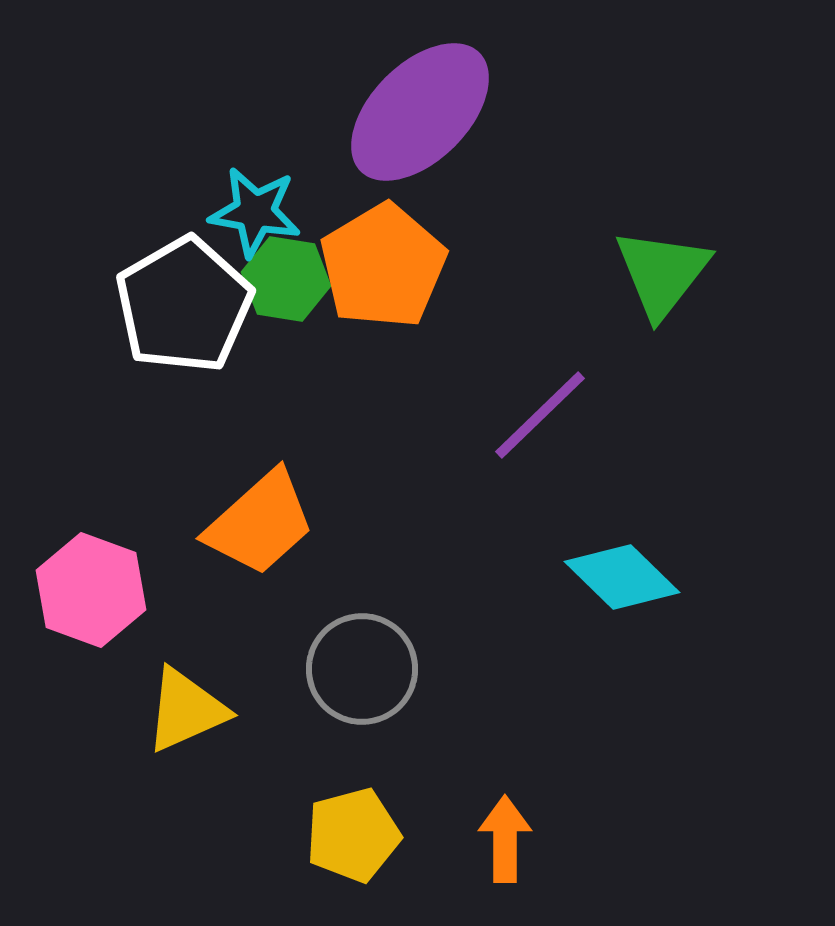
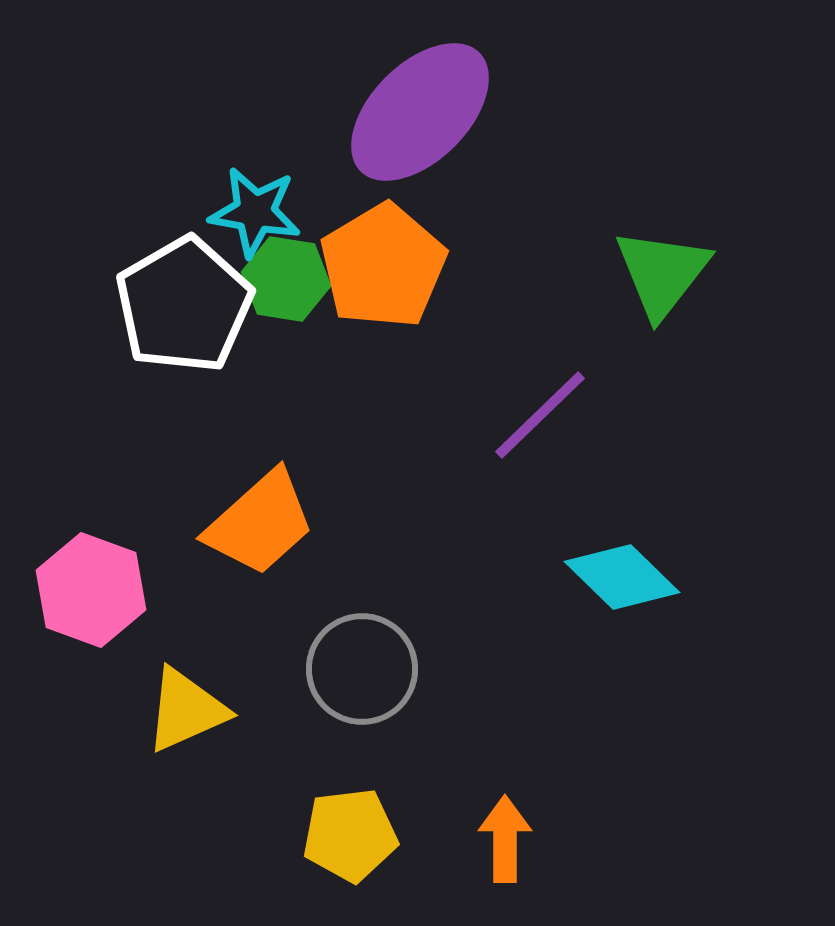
yellow pentagon: moved 3 px left; rotated 8 degrees clockwise
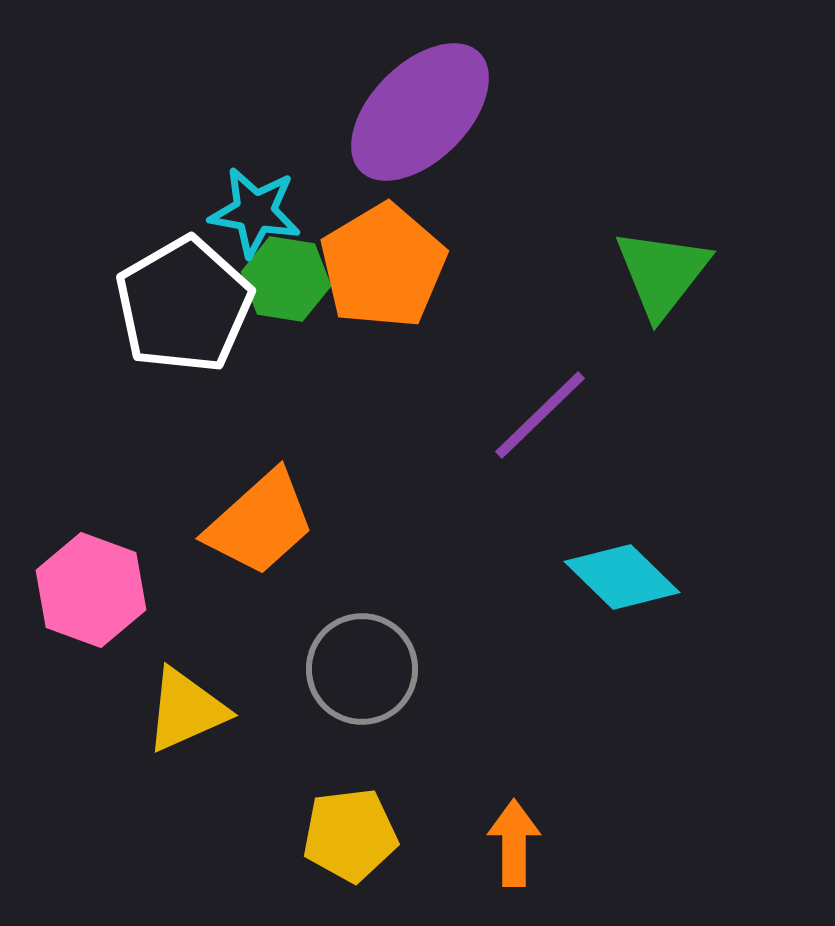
orange arrow: moved 9 px right, 4 px down
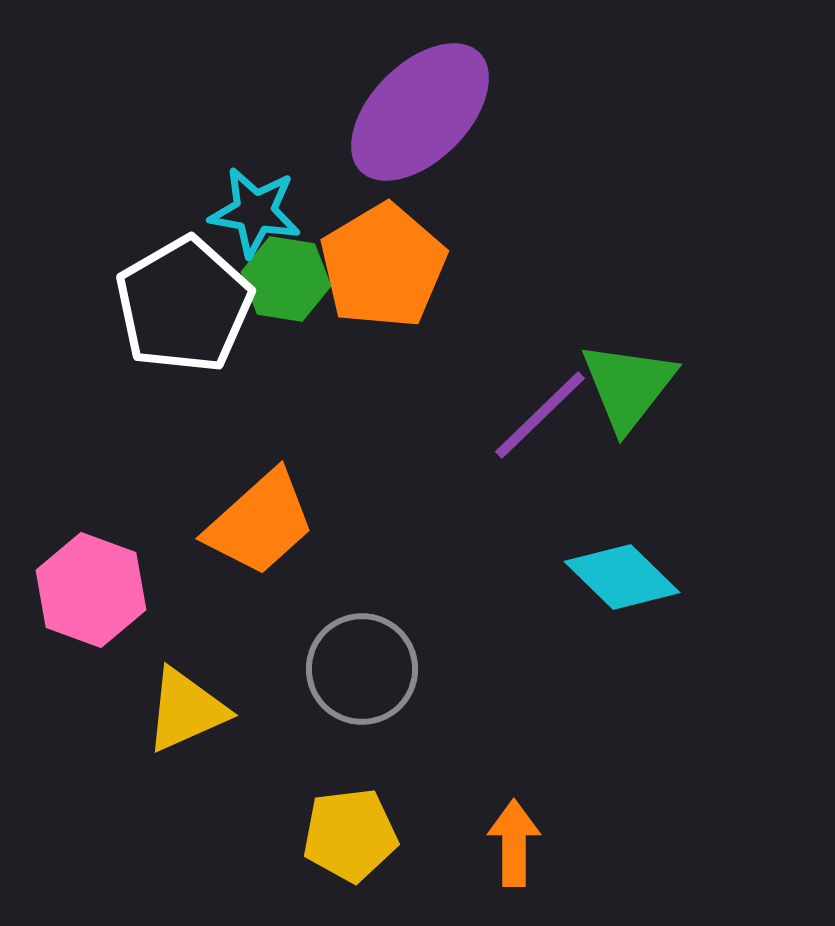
green triangle: moved 34 px left, 113 px down
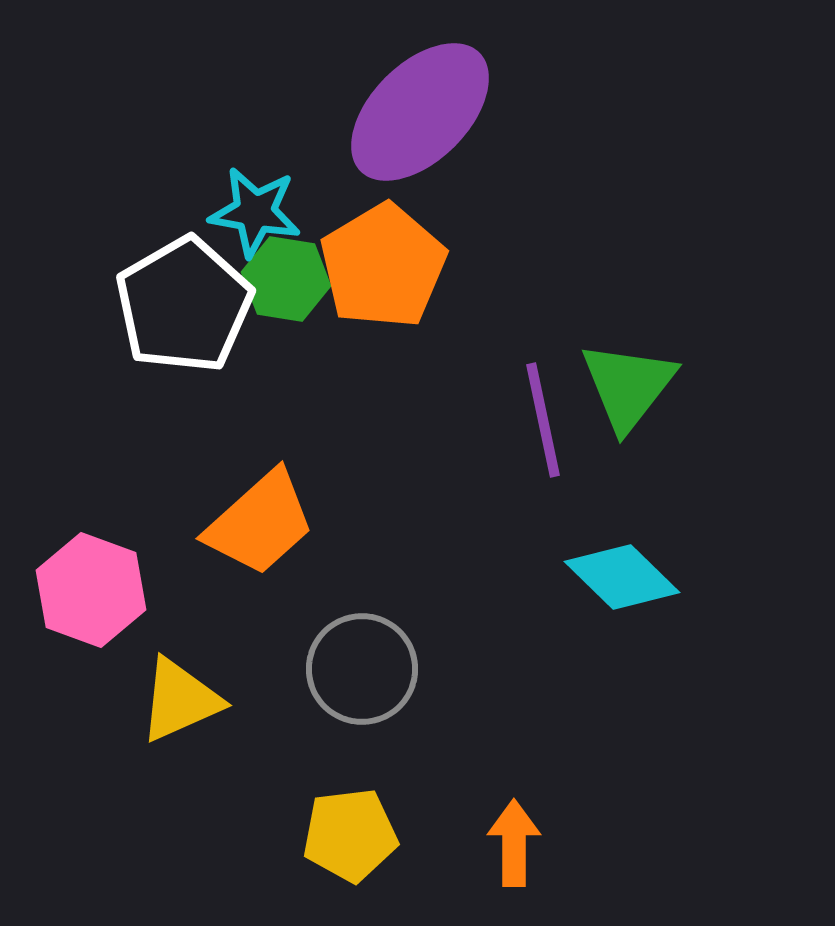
purple line: moved 3 px right, 5 px down; rotated 58 degrees counterclockwise
yellow triangle: moved 6 px left, 10 px up
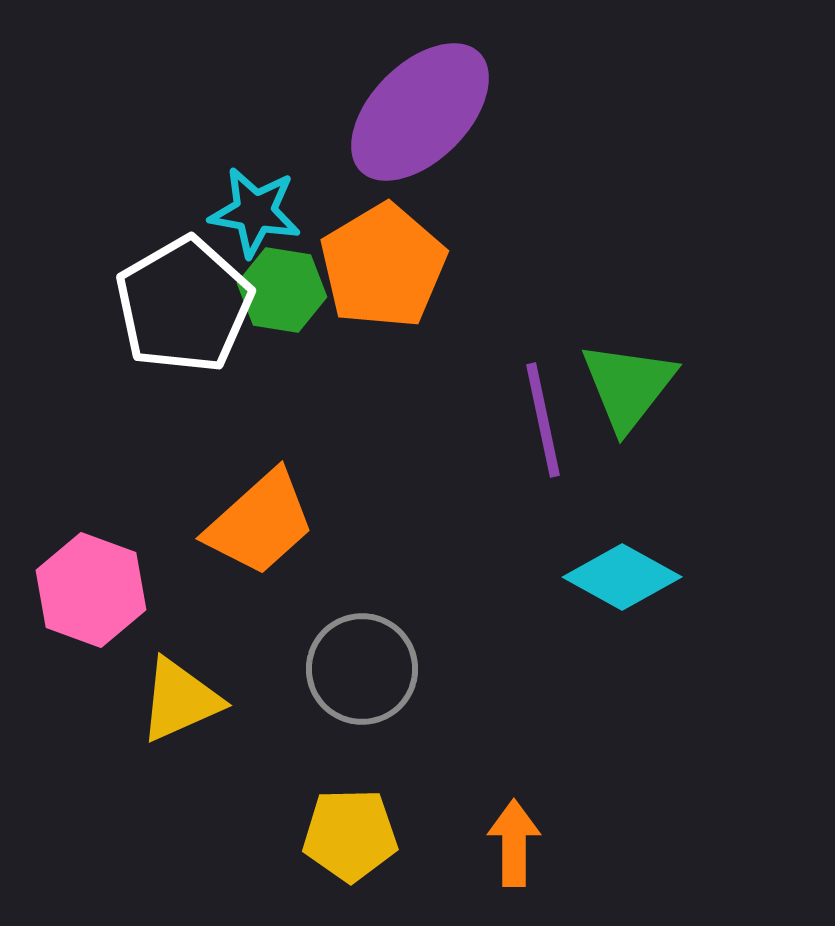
green hexagon: moved 4 px left, 11 px down
cyan diamond: rotated 15 degrees counterclockwise
yellow pentagon: rotated 6 degrees clockwise
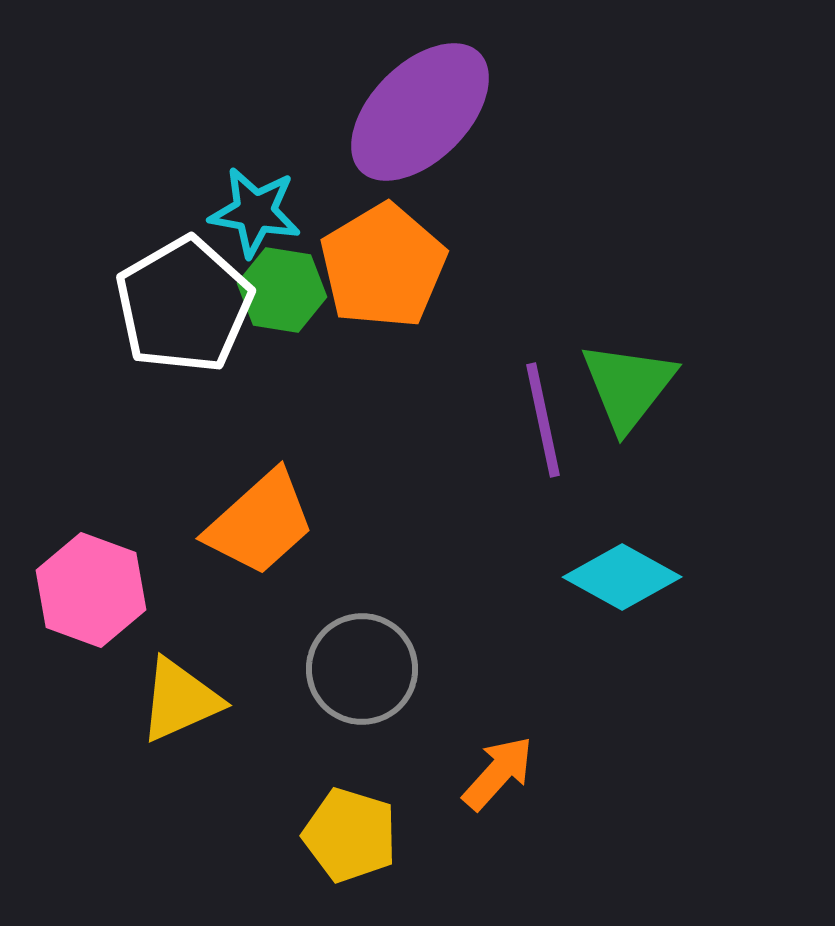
yellow pentagon: rotated 18 degrees clockwise
orange arrow: moved 16 px left, 70 px up; rotated 42 degrees clockwise
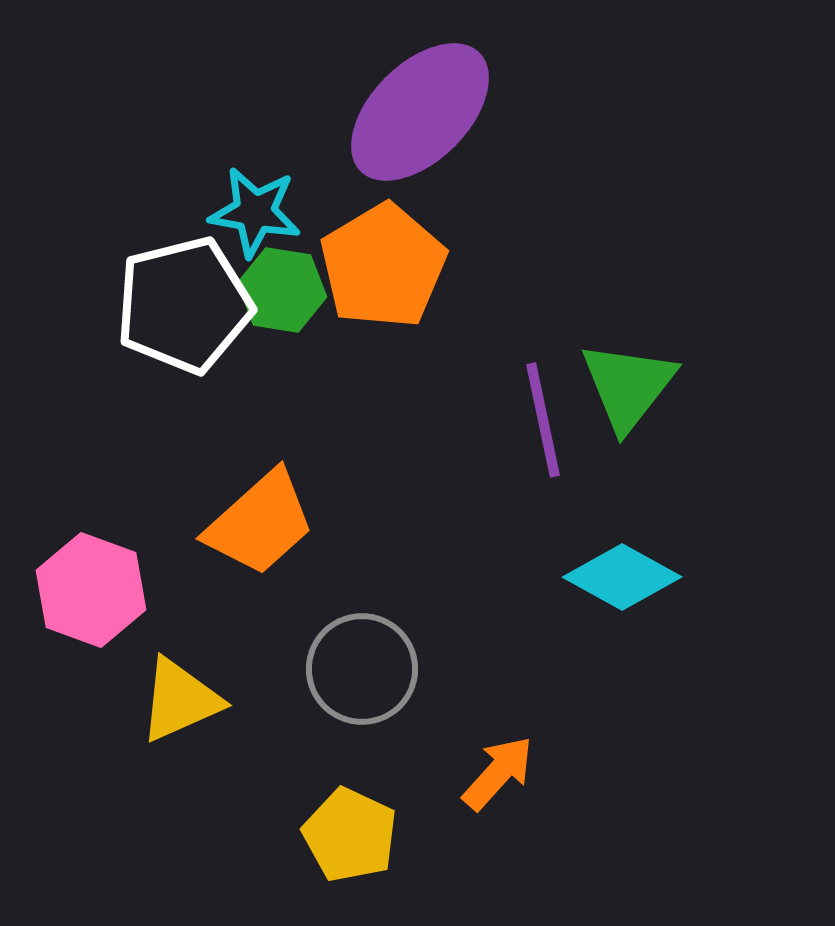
white pentagon: rotated 16 degrees clockwise
yellow pentagon: rotated 8 degrees clockwise
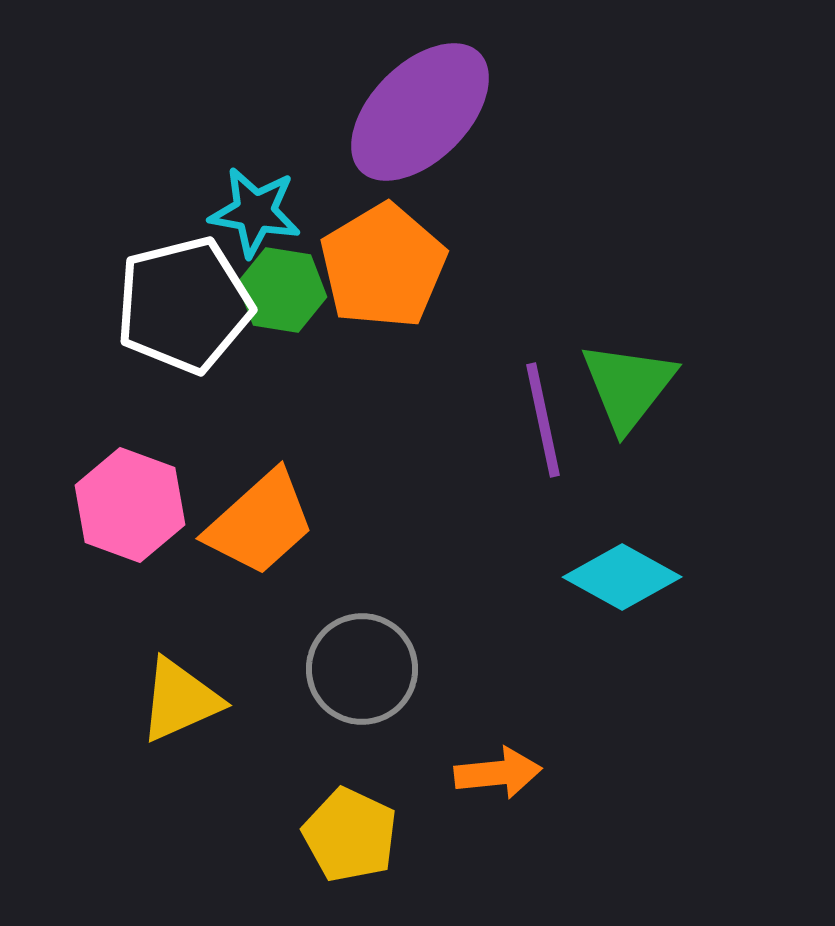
pink hexagon: moved 39 px right, 85 px up
orange arrow: rotated 42 degrees clockwise
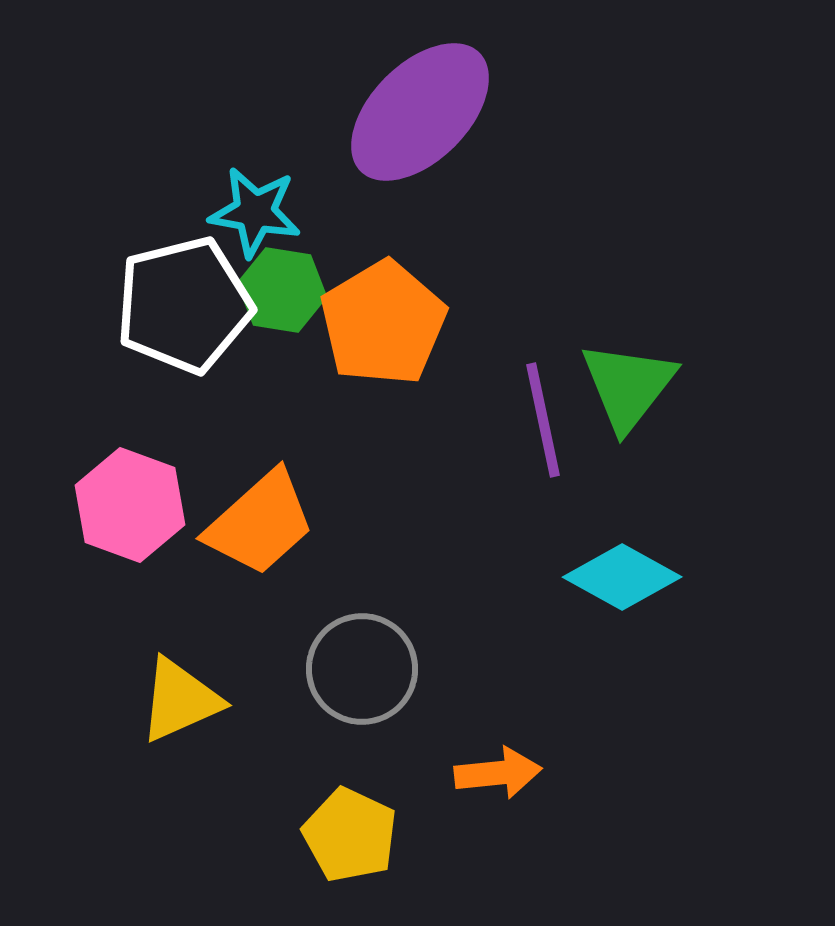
orange pentagon: moved 57 px down
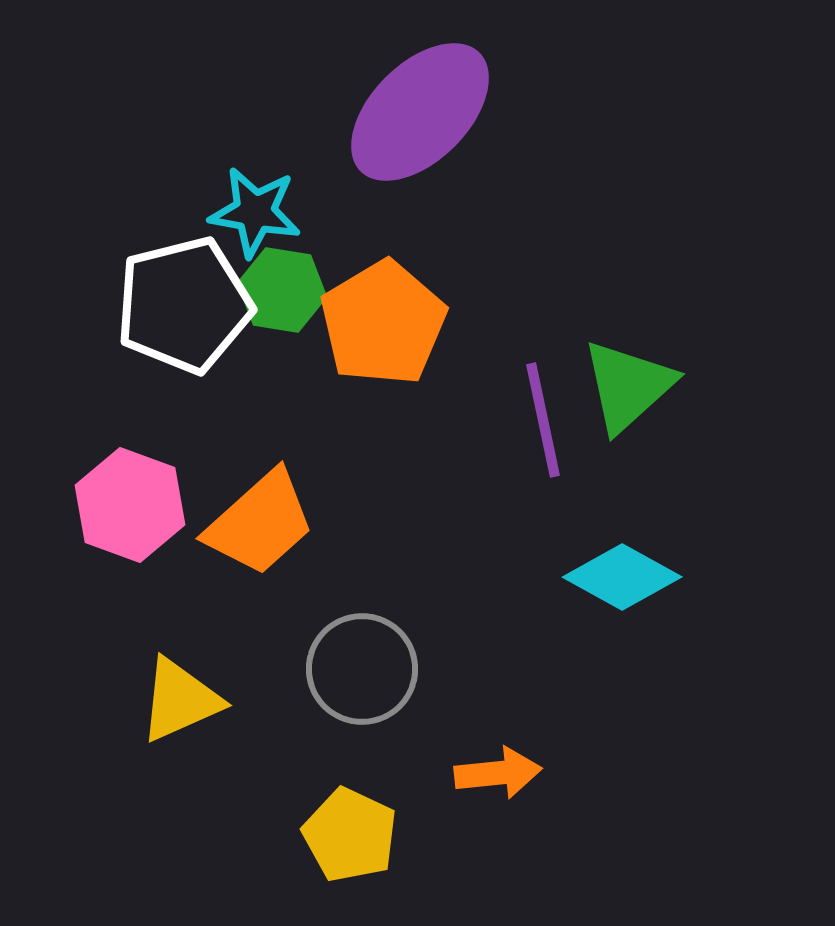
green triangle: rotated 10 degrees clockwise
